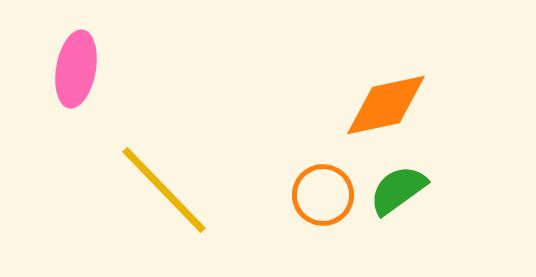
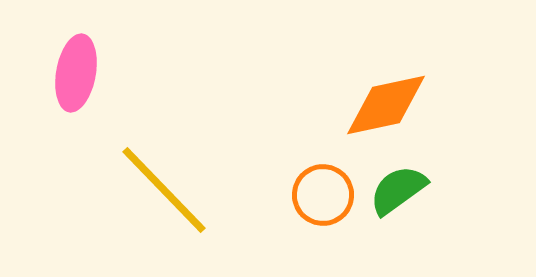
pink ellipse: moved 4 px down
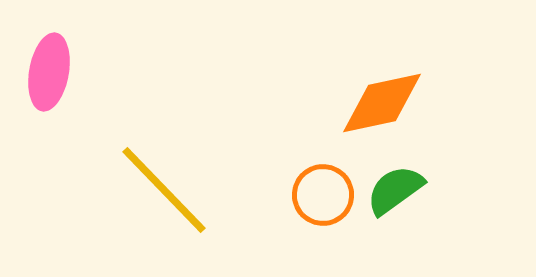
pink ellipse: moved 27 px left, 1 px up
orange diamond: moved 4 px left, 2 px up
green semicircle: moved 3 px left
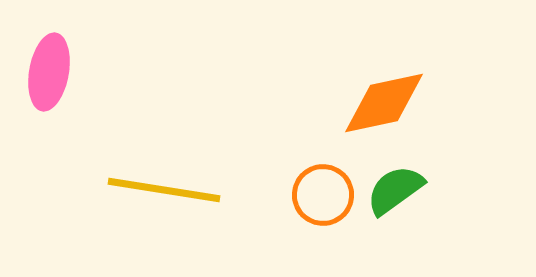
orange diamond: moved 2 px right
yellow line: rotated 37 degrees counterclockwise
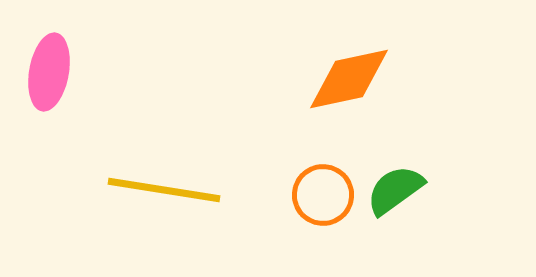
orange diamond: moved 35 px left, 24 px up
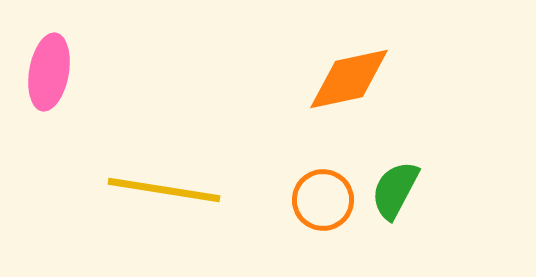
green semicircle: rotated 26 degrees counterclockwise
orange circle: moved 5 px down
